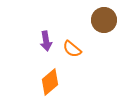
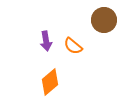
orange semicircle: moved 1 px right, 3 px up
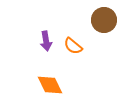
orange diamond: moved 3 px down; rotated 76 degrees counterclockwise
